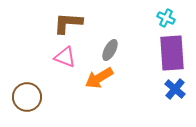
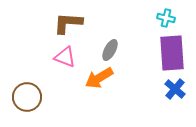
cyan cross: rotated 12 degrees counterclockwise
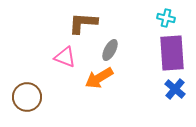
brown L-shape: moved 15 px right
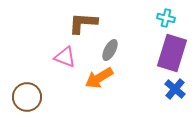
purple rectangle: rotated 21 degrees clockwise
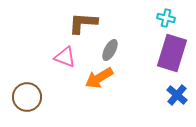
blue cross: moved 2 px right, 6 px down
